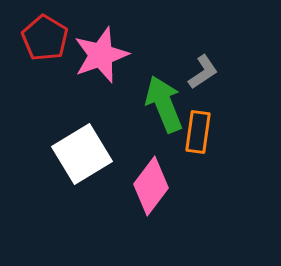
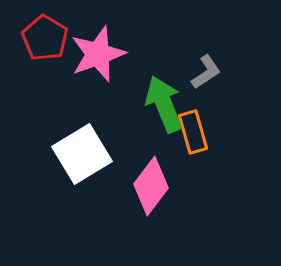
pink star: moved 3 px left, 1 px up
gray L-shape: moved 3 px right
orange rectangle: moved 5 px left; rotated 24 degrees counterclockwise
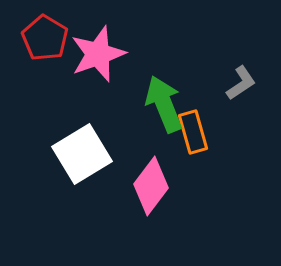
gray L-shape: moved 35 px right, 11 px down
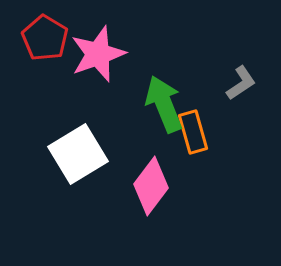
white square: moved 4 px left
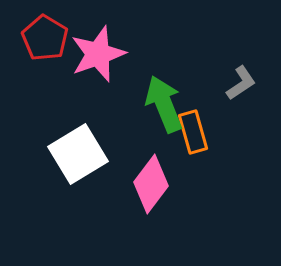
pink diamond: moved 2 px up
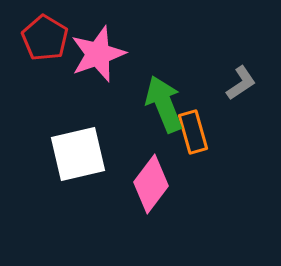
white square: rotated 18 degrees clockwise
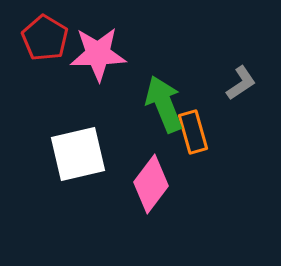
pink star: rotated 18 degrees clockwise
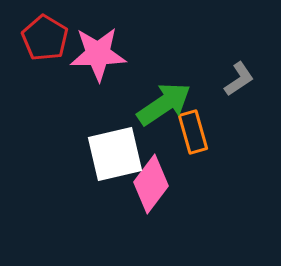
gray L-shape: moved 2 px left, 4 px up
green arrow: rotated 78 degrees clockwise
white square: moved 37 px right
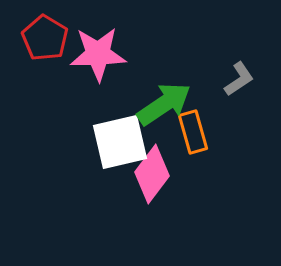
white square: moved 5 px right, 12 px up
pink diamond: moved 1 px right, 10 px up
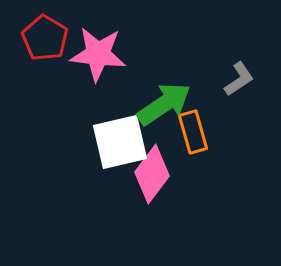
pink star: rotated 8 degrees clockwise
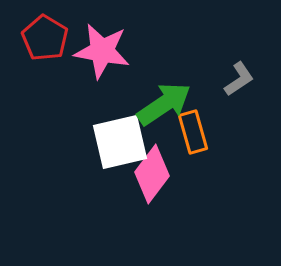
pink star: moved 4 px right, 3 px up; rotated 4 degrees clockwise
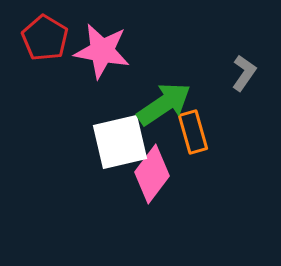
gray L-shape: moved 5 px right, 6 px up; rotated 21 degrees counterclockwise
